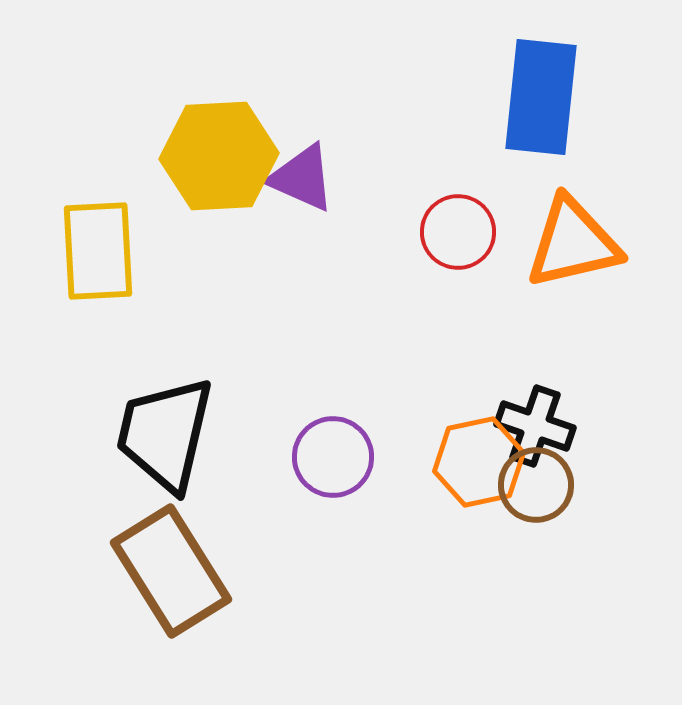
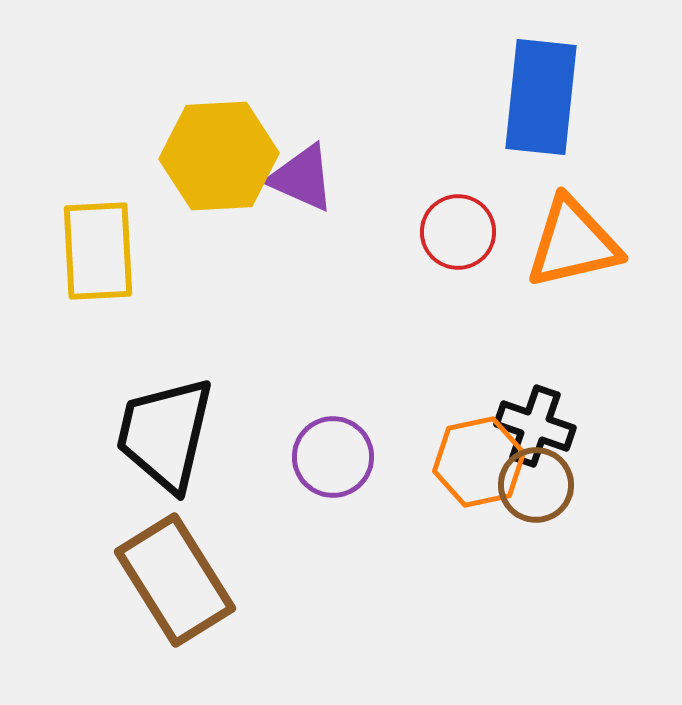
brown rectangle: moved 4 px right, 9 px down
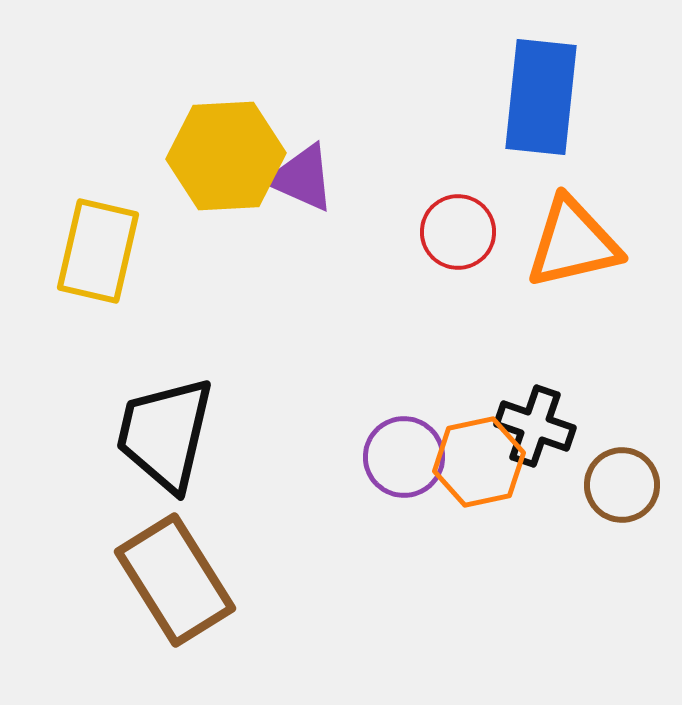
yellow hexagon: moved 7 px right
yellow rectangle: rotated 16 degrees clockwise
purple circle: moved 71 px right
brown circle: moved 86 px right
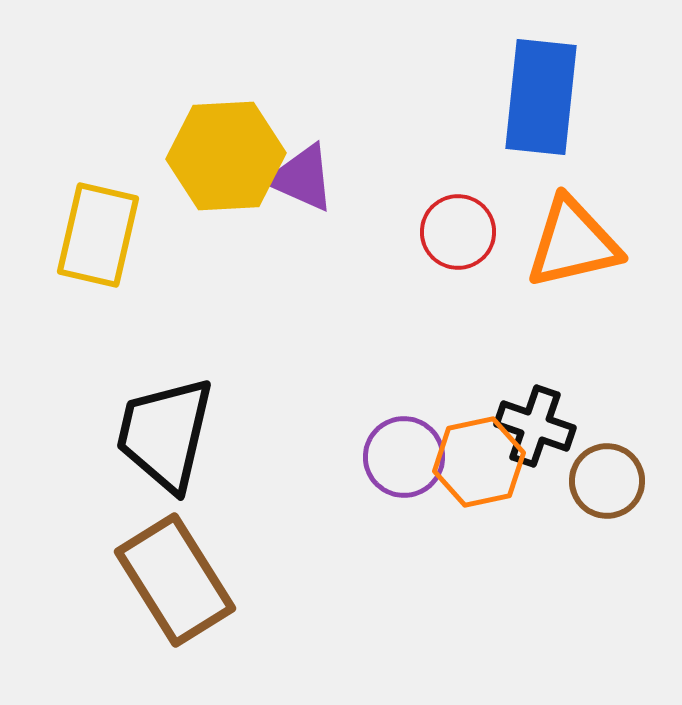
yellow rectangle: moved 16 px up
brown circle: moved 15 px left, 4 px up
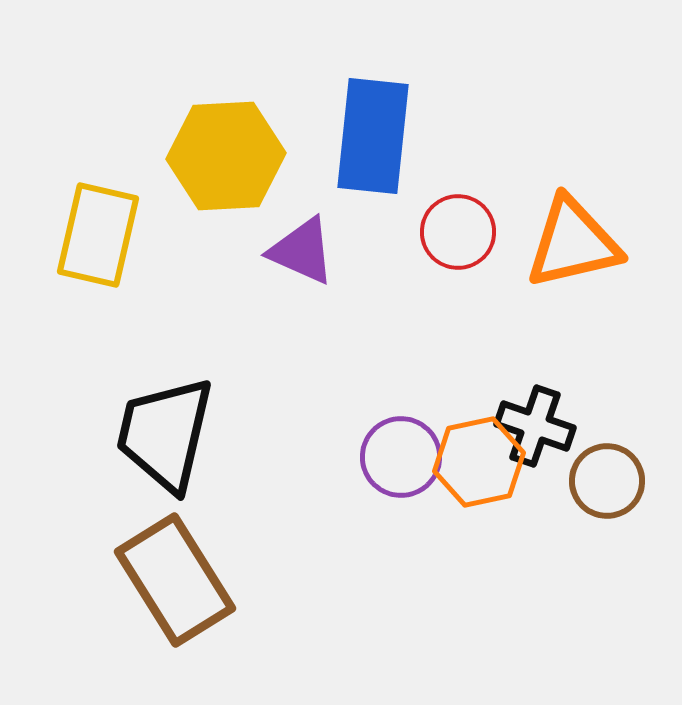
blue rectangle: moved 168 px left, 39 px down
purple triangle: moved 73 px down
purple circle: moved 3 px left
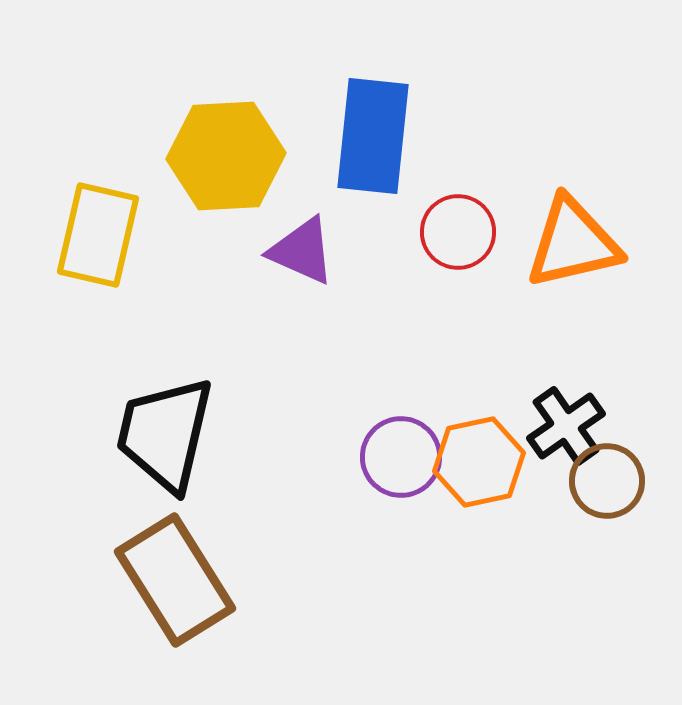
black cross: moved 31 px right; rotated 36 degrees clockwise
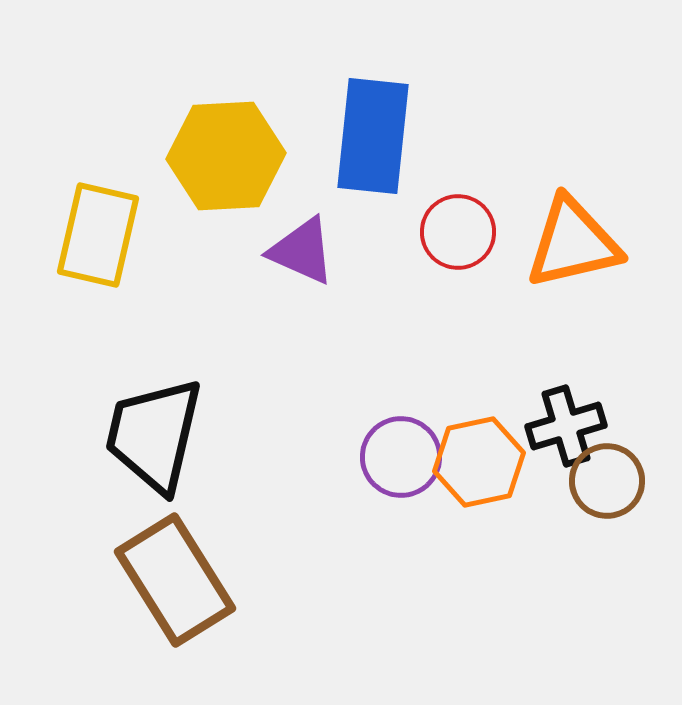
black cross: rotated 18 degrees clockwise
black trapezoid: moved 11 px left, 1 px down
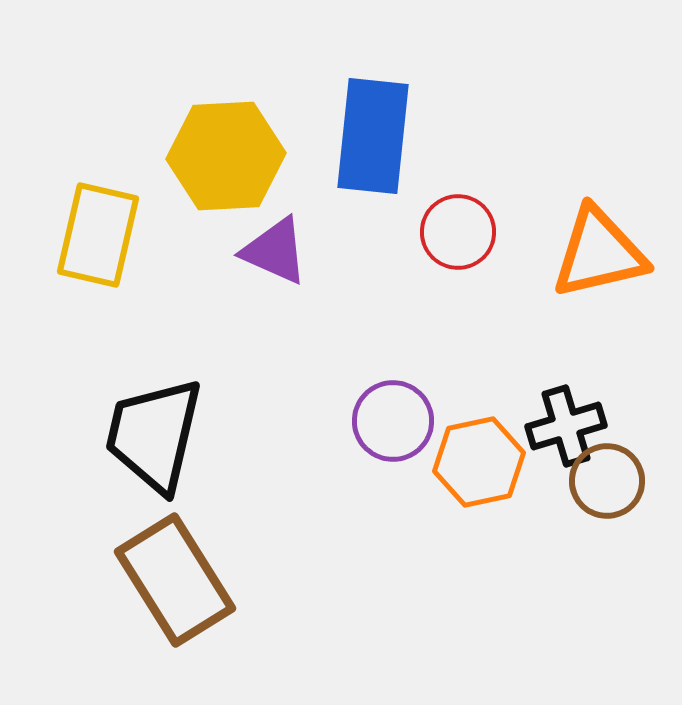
orange triangle: moved 26 px right, 10 px down
purple triangle: moved 27 px left
purple circle: moved 8 px left, 36 px up
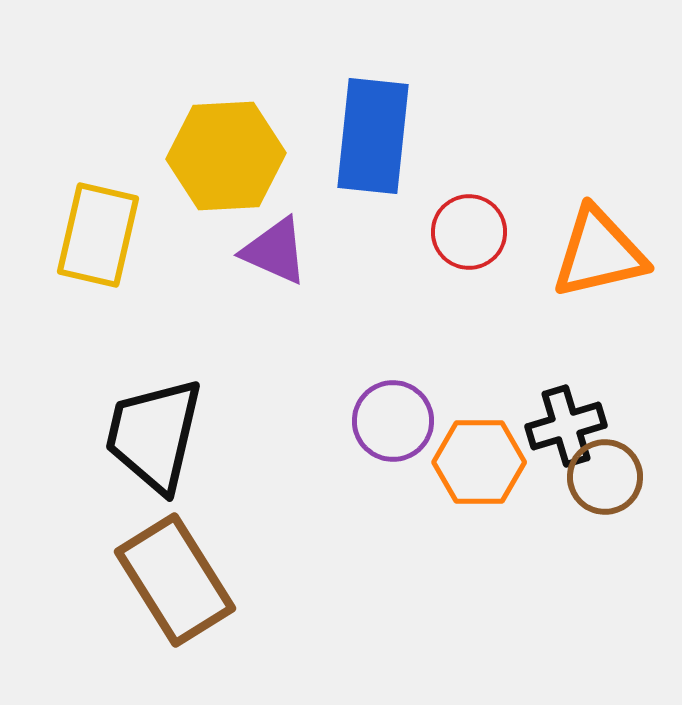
red circle: moved 11 px right
orange hexagon: rotated 12 degrees clockwise
brown circle: moved 2 px left, 4 px up
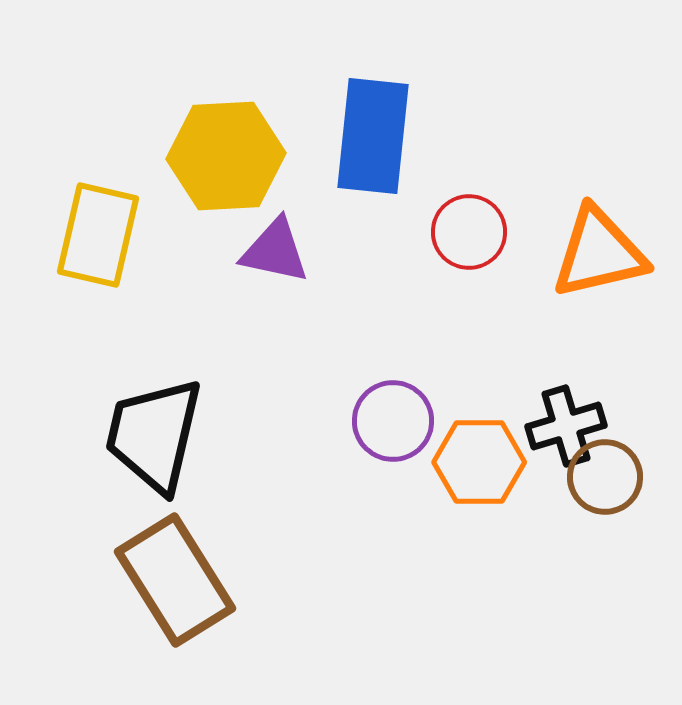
purple triangle: rotated 12 degrees counterclockwise
